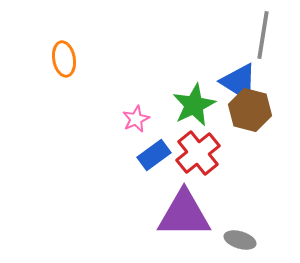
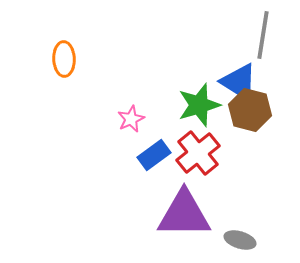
orange ellipse: rotated 8 degrees clockwise
green star: moved 5 px right; rotated 9 degrees clockwise
pink star: moved 5 px left
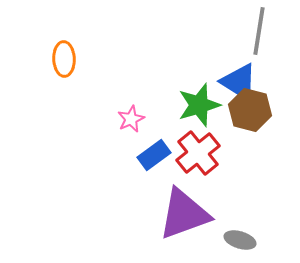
gray line: moved 4 px left, 4 px up
purple triangle: rotated 20 degrees counterclockwise
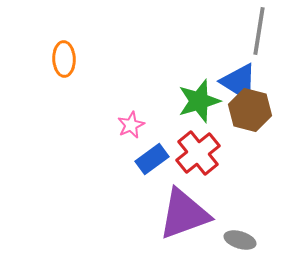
green star: moved 4 px up
pink star: moved 6 px down
blue rectangle: moved 2 px left, 4 px down
